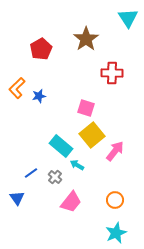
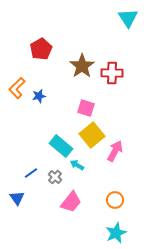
brown star: moved 4 px left, 27 px down
pink arrow: rotated 10 degrees counterclockwise
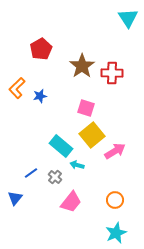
blue star: moved 1 px right
pink arrow: rotated 30 degrees clockwise
cyan arrow: rotated 16 degrees counterclockwise
blue triangle: moved 2 px left; rotated 14 degrees clockwise
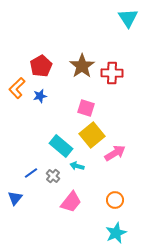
red pentagon: moved 17 px down
pink arrow: moved 2 px down
cyan arrow: moved 1 px down
gray cross: moved 2 px left, 1 px up
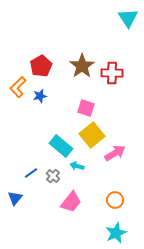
orange L-shape: moved 1 px right, 1 px up
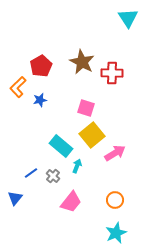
brown star: moved 4 px up; rotated 10 degrees counterclockwise
blue star: moved 4 px down
cyan arrow: rotated 96 degrees clockwise
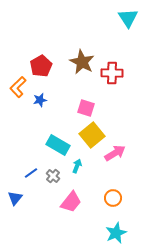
cyan rectangle: moved 3 px left, 1 px up; rotated 10 degrees counterclockwise
orange circle: moved 2 px left, 2 px up
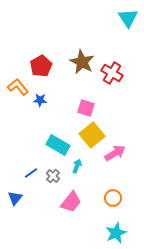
red cross: rotated 30 degrees clockwise
orange L-shape: rotated 95 degrees clockwise
blue star: rotated 16 degrees clockwise
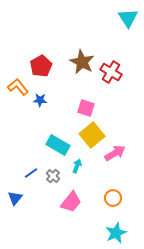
red cross: moved 1 px left, 1 px up
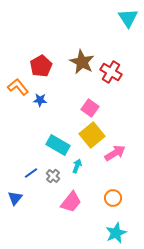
pink square: moved 4 px right; rotated 18 degrees clockwise
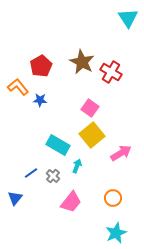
pink arrow: moved 6 px right
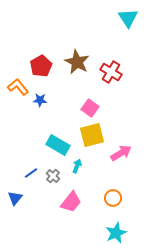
brown star: moved 5 px left
yellow square: rotated 25 degrees clockwise
